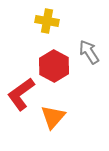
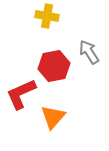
yellow cross: moved 5 px up
red hexagon: rotated 20 degrees clockwise
red L-shape: rotated 12 degrees clockwise
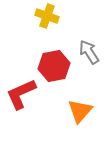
yellow cross: rotated 10 degrees clockwise
orange triangle: moved 27 px right, 6 px up
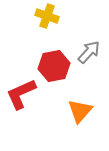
gray arrow: rotated 75 degrees clockwise
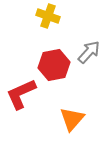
yellow cross: moved 1 px right
red hexagon: moved 1 px up
orange triangle: moved 8 px left, 8 px down
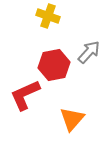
red L-shape: moved 4 px right, 1 px down
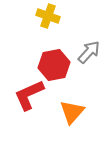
red L-shape: moved 4 px right
orange triangle: moved 7 px up
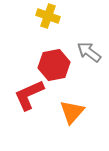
gray arrow: rotated 95 degrees counterclockwise
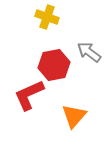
yellow cross: moved 1 px left, 1 px down
orange triangle: moved 2 px right, 4 px down
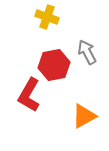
gray arrow: moved 2 px left; rotated 25 degrees clockwise
red L-shape: rotated 36 degrees counterclockwise
orange triangle: moved 10 px right; rotated 20 degrees clockwise
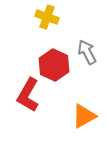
red hexagon: rotated 24 degrees counterclockwise
red L-shape: moved 1 px left
